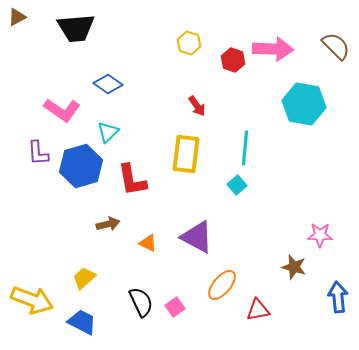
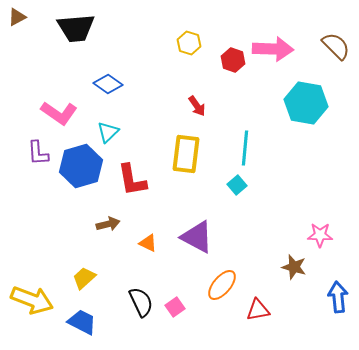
cyan hexagon: moved 2 px right, 1 px up
pink L-shape: moved 3 px left, 3 px down
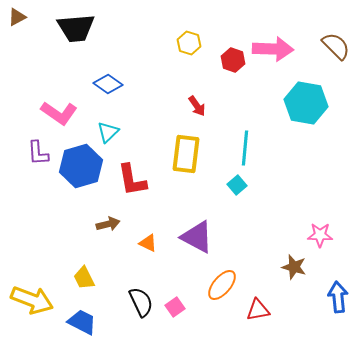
yellow trapezoid: rotated 75 degrees counterclockwise
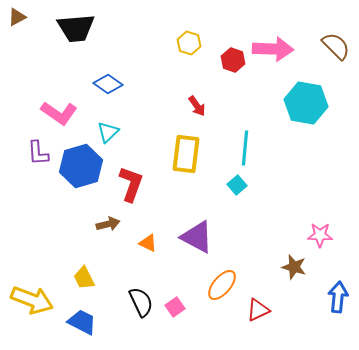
red L-shape: moved 1 px left, 4 px down; rotated 150 degrees counterclockwise
blue arrow: rotated 12 degrees clockwise
red triangle: rotated 15 degrees counterclockwise
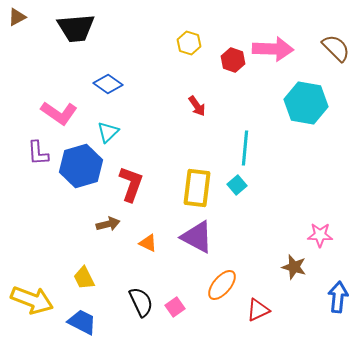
brown semicircle: moved 2 px down
yellow rectangle: moved 11 px right, 34 px down
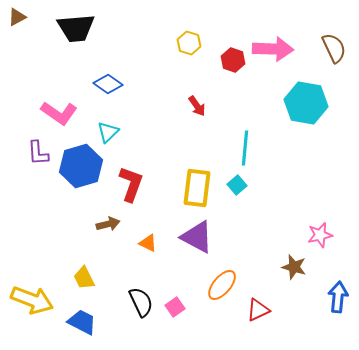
brown semicircle: moved 2 px left; rotated 20 degrees clockwise
pink star: rotated 15 degrees counterclockwise
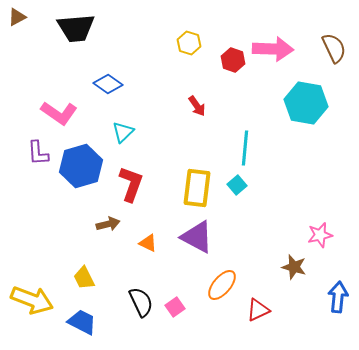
cyan triangle: moved 15 px right
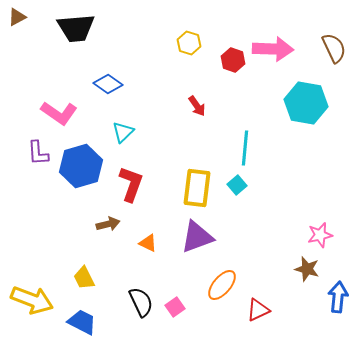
purple triangle: rotated 48 degrees counterclockwise
brown star: moved 13 px right, 2 px down
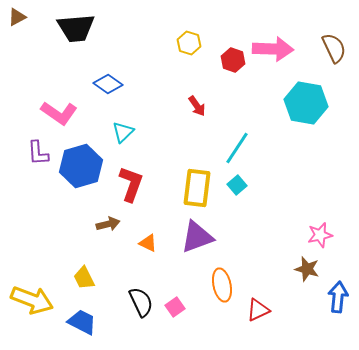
cyan line: moved 8 px left; rotated 28 degrees clockwise
orange ellipse: rotated 52 degrees counterclockwise
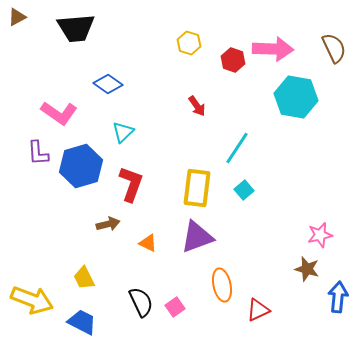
cyan hexagon: moved 10 px left, 6 px up
cyan square: moved 7 px right, 5 px down
